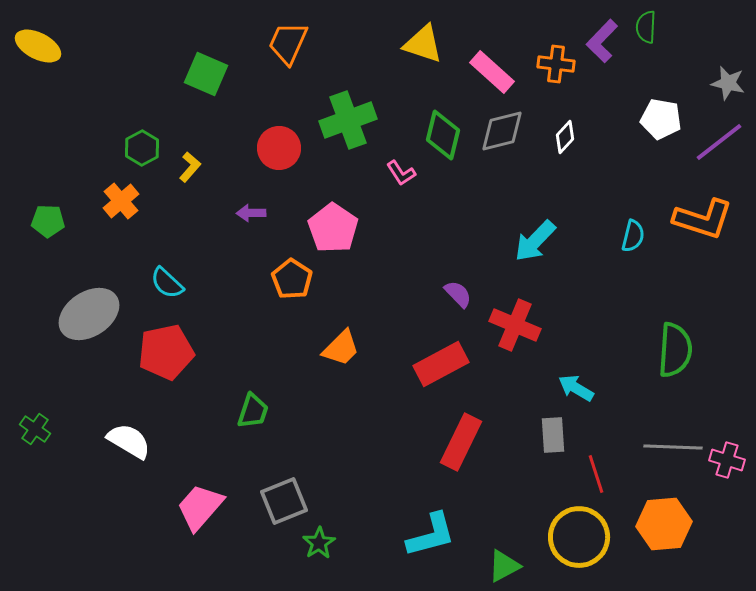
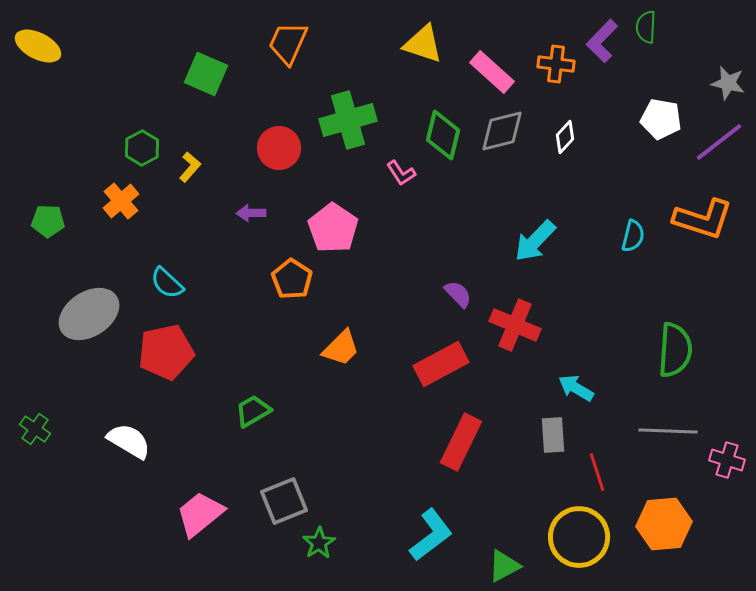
green cross at (348, 120): rotated 4 degrees clockwise
green trapezoid at (253, 411): rotated 138 degrees counterclockwise
gray line at (673, 447): moved 5 px left, 16 px up
red line at (596, 474): moved 1 px right, 2 px up
pink trapezoid at (200, 507): moved 7 px down; rotated 10 degrees clockwise
cyan L-shape at (431, 535): rotated 22 degrees counterclockwise
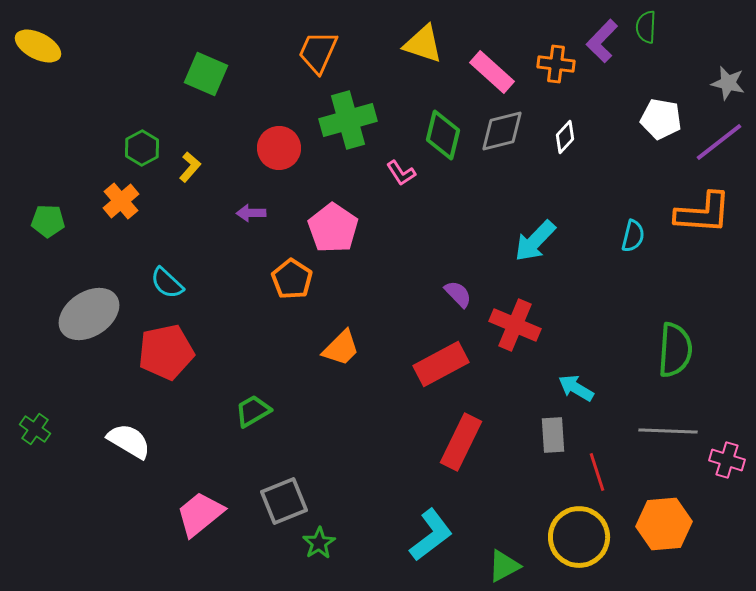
orange trapezoid at (288, 43): moved 30 px right, 9 px down
orange L-shape at (703, 219): moved 6 px up; rotated 14 degrees counterclockwise
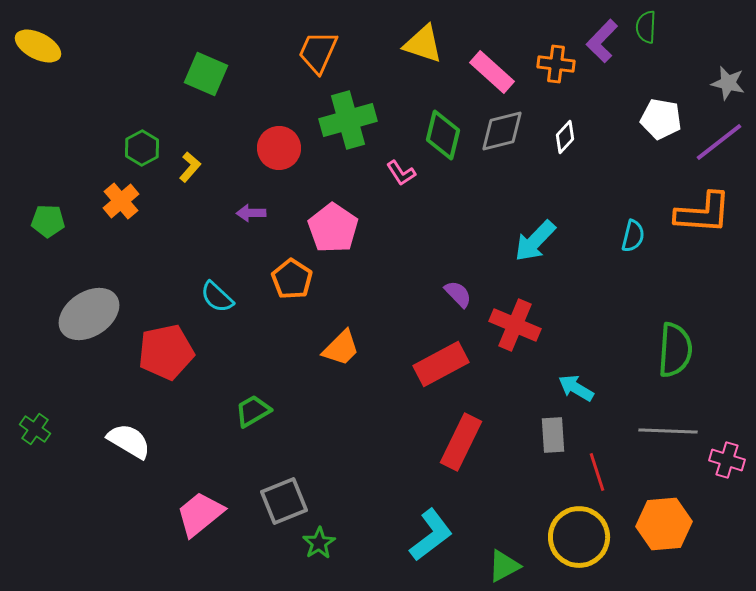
cyan semicircle at (167, 283): moved 50 px right, 14 px down
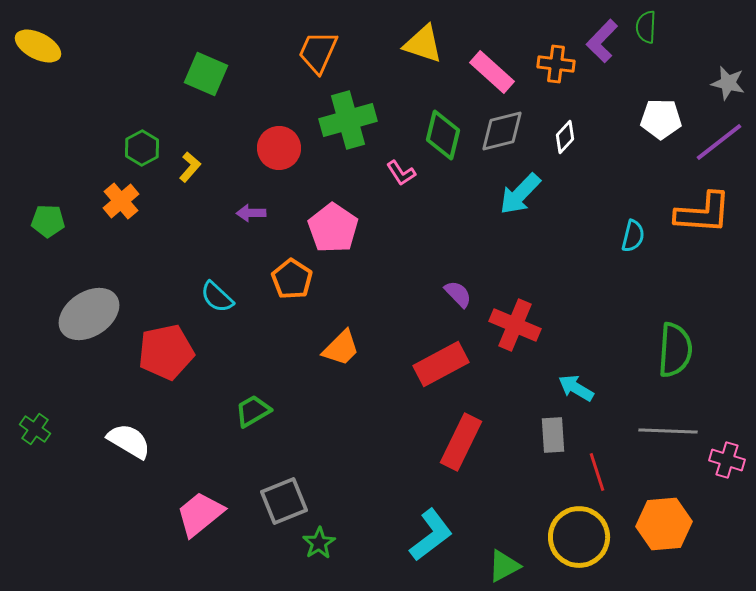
white pentagon at (661, 119): rotated 9 degrees counterclockwise
cyan arrow at (535, 241): moved 15 px left, 47 px up
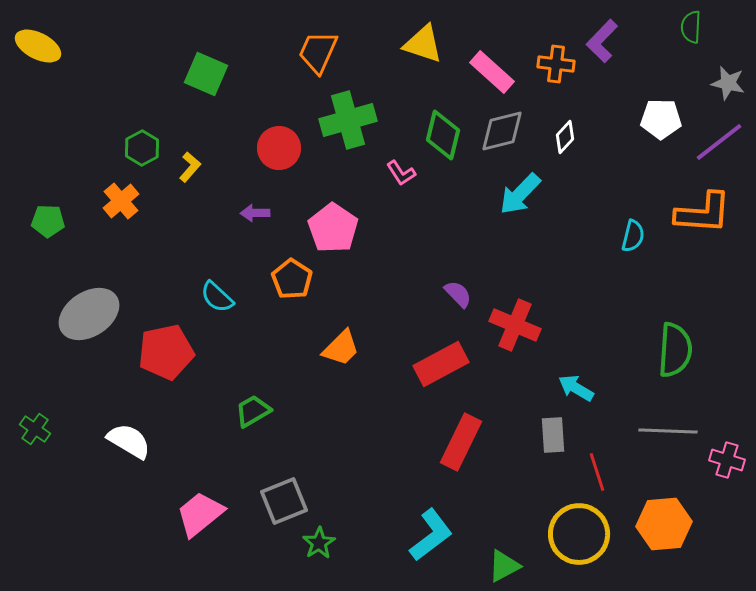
green semicircle at (646, 27): moved 45 px right
purple arrow at (251, 213): moved 4 px right
yellow circle at (579, 537): moved 3 px up
